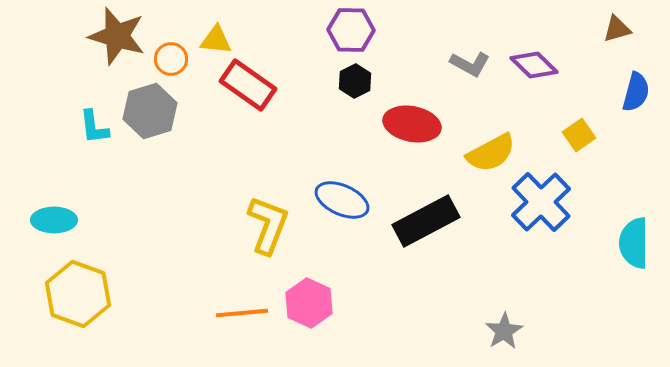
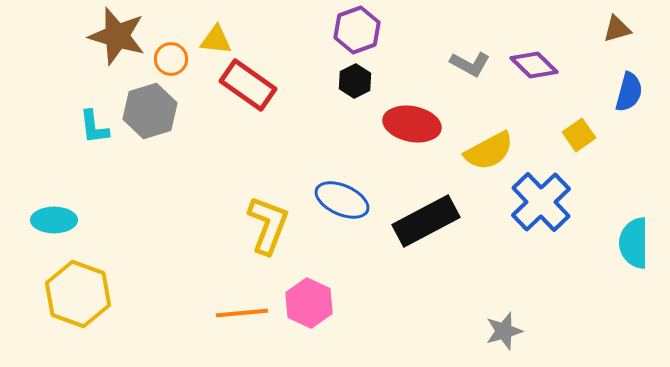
purple hexagon: moved 6 px right; rotated 21 degrees counterclockwise
blue semicircle: moved 7 px left
yellow semicircle: moved 2 px left, 2 px up
gray star: rotated 15 degrees clockwise
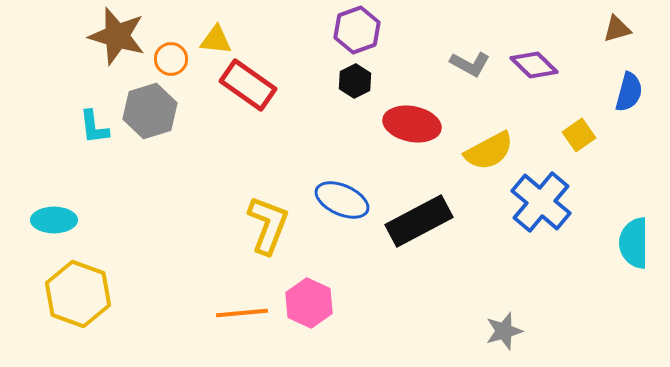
blue cross: rotated 6 degrees counterclockwise
black rectangle: moved 7 px left
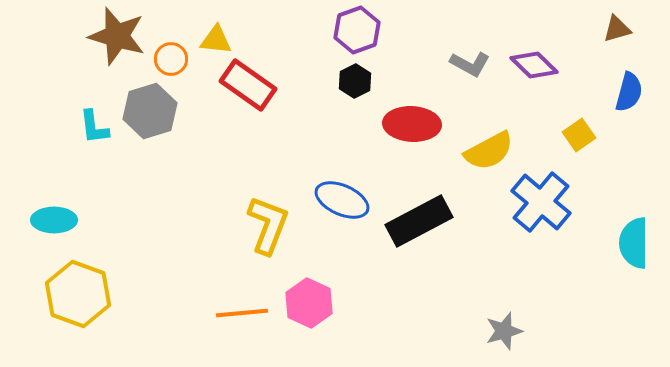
red ellipse: rotated 8 degrees counterclockwise
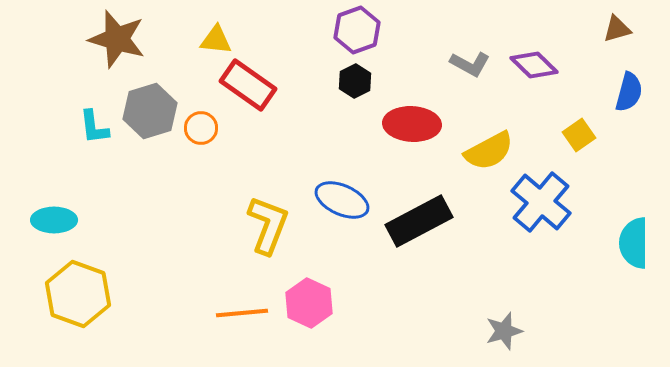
brown star: moved 3 px down
orange circle: moved 30 px right, 69 px down
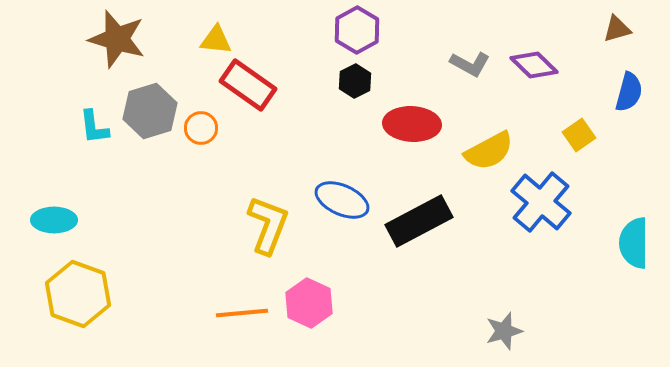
purple hexagon: rotated 9 degrees counterclockwise
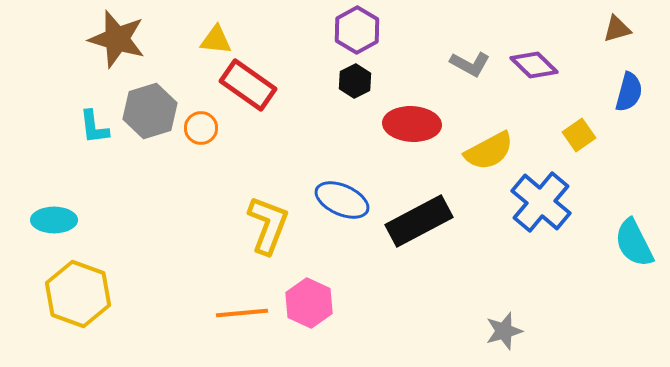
cyan semicircle: rotated 27 degrees counterclockwise
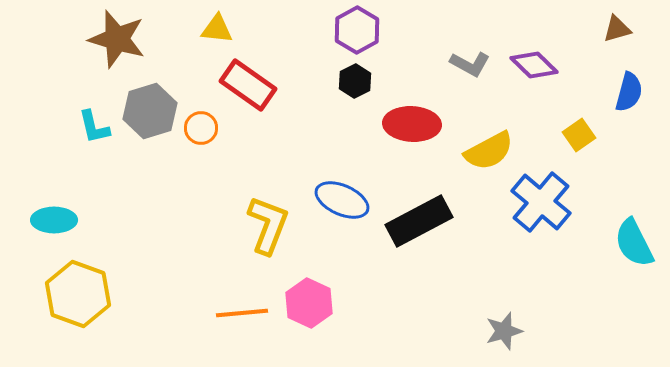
yellow triangle: moved 1 px right, 11 px up
cyan L-shape: rotated 6 degrees counterclockwise
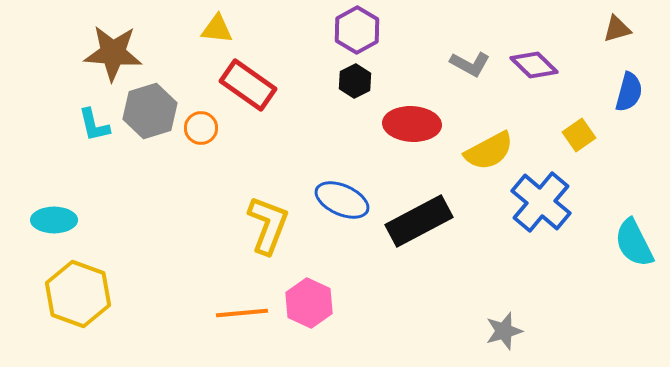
brown star: moved 4 px left, 14 px down; rotated 12 degrees counterclockwise
cyan L-shape: moved 2 px up
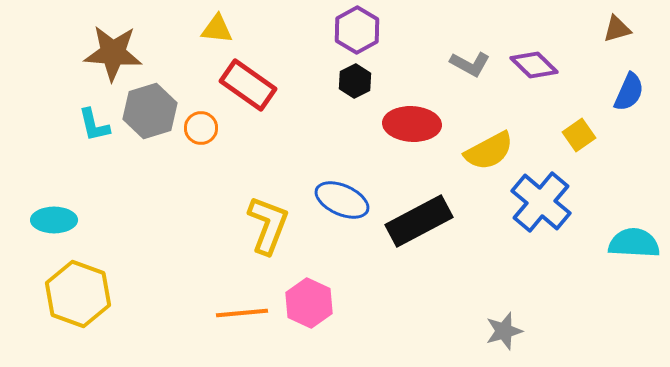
blue semicircle: rotated 9 degrees clockwise
cyan semicircle: rotated 120 degrees clockwise
